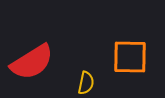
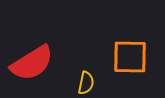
red semicircle: moved 1 px down
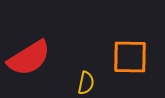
red semicircle: moved 3 px left, 5 px up
